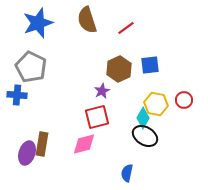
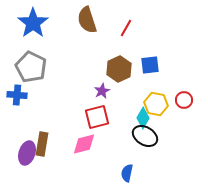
blue star: moved 5 px left; rotated 16 degrees counterclockwise
red line: rotated 24 degrees counterclockwise
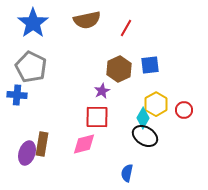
brown semicircle: rotated 84 degrees counterclockwise
red circle: moved 10 px down
yellow hexagon: rotated 20 degrees clockwise
red square: rotated 15 degrees clockwise
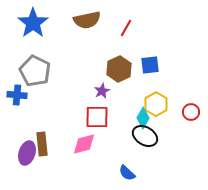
gray pentagon: moved 4 px right, 4 px down
red circle: moved 7 px right, 2 px down
brown rectangle: rotated 15 degrees counterclockwise
blue semicircle: rotated 60 degrees counterclockwise
